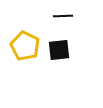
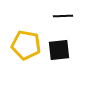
yellow pentagon: moved 1 px right, 1 px up; rotated 16 degrees counterclockwise
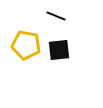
black line: moved 7 px left; rotated 24 degrees clockwise
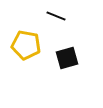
black square: moved 8 px right, 8 px down; rotated 10 degrees counterclockwise
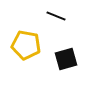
black square: moved 1 px left, 1 px down
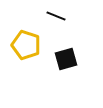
yellow pentagon: rotated 8 degrees clockwise
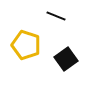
black square: rotated 20 degrees counterclockwise
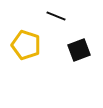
black square: moved 13 px right, 9 px up; rotated 15 degrees clockwise
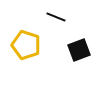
black line: moved 1 px down
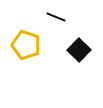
black square: rotated 25 degrees counterclockwise
